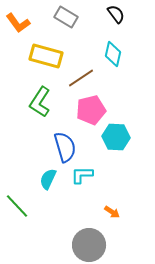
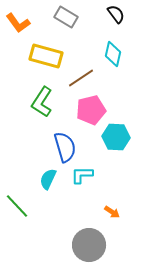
green L-shape: moved 2 px right
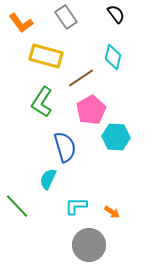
gray rectangle: rotated 25 degrees clockwise
orange L-shape: moved 3 px right
cyan diamond: moved 3 px down
pink pentagon: rotated 16 degrees counterclockwise
cyan L-shape: moved 6 px left, 31 px down
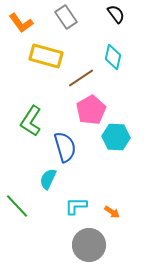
green L-shape: moved 11 px left, 19 px down
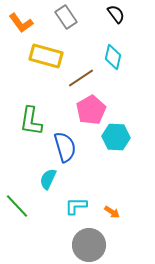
green L-shape: rotated 24 degrees counterclockwise
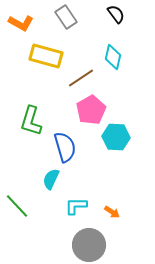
orange L-shape: rotated 25 degrees counterclockwise
green L-shape: rotated 8 degrees clockwise
cyan semicircle: moved 3 px right
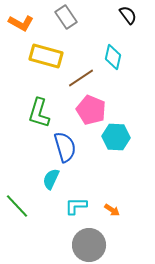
black semicircle: moved 12 px right, 1 px down
pink pentagon: rotated 20 degrees counterclockwise
green L-shape: moved 8 px right, 8 px up
orange arrow: moved 2 px up
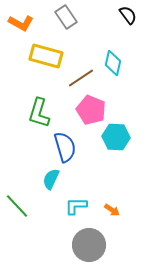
cyan diamond: moved 6 px down
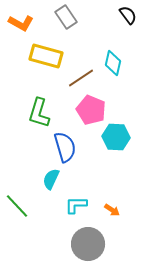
cyan L-shape: moved 1 px up
gray circle: moved 1 px left, 1 px up
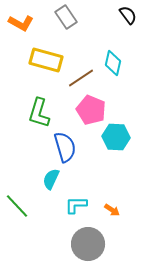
yellow rectangle: moved 4 px down
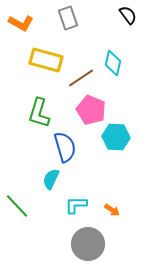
gray rectangle: moved 2 px right, 1 px down; rotated 15 degrees clockwise
